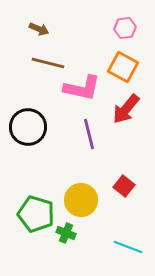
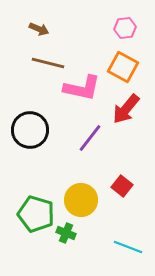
black circle: moved 2 px right, 3 px down
purple line: moved 1 px right, 4 px down; rotated 52 degrees clockwise
red square: moved 2 px left
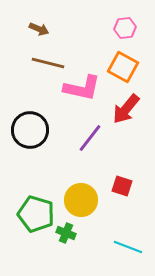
red square: rotated 20 degrees counterclockwise
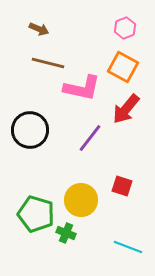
pink hexagon: rotated 15 degrees counterclockwise
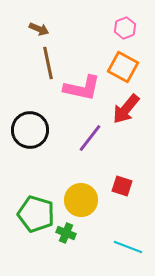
brown line: rotated 64 degrees clockwise
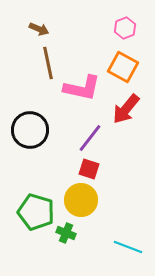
red square: moved 33 px left, 17 px up
green pentagon: moved 2 px up
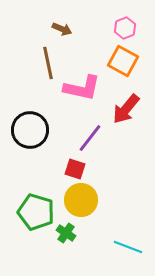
brown arrow: moved 23 px right
orange square: moved 6 px up
red square: moved 14 px left
green cross: rotated 12 degrees clockwise
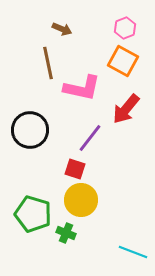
green pentagon: moved 3 px left, 2 px down
green cross: rotated 12 degrees counterclockwise
cyan line: moved 5 px right, 5 px down
